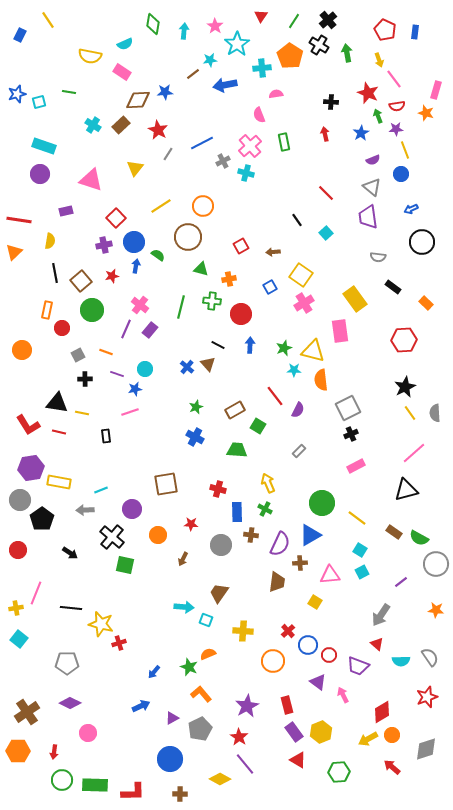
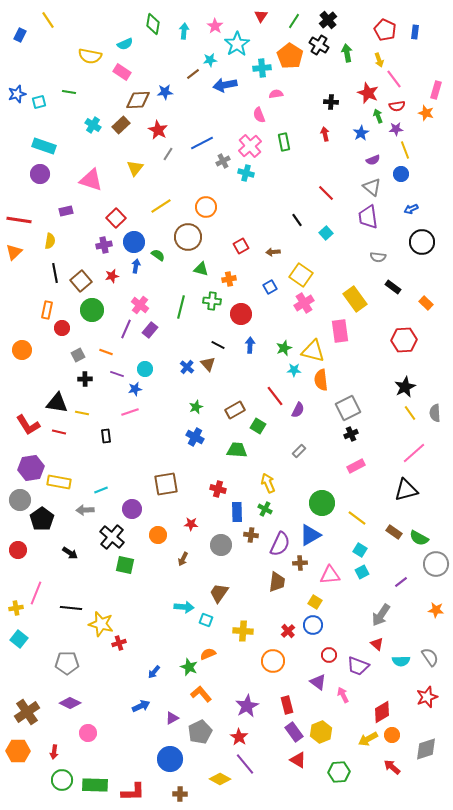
orange circle at (203, 206): moved 3 px right, 1 px down
blue circle at (308, 645): moved 5 px right, 20 px up
gray pentagon at (200, 729): moved 3 px down
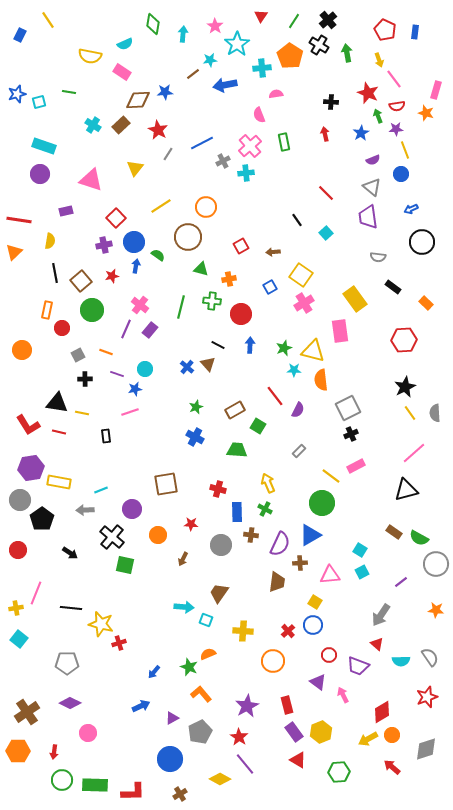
cyan arrow at (184, 31): moved 1 px left, 3 px down
cyan cross at (246, 173): rotated 21 degrees counterclockwise
yellow line at (357, 518): moved 26 px left, 42 px up
brown cross at (180, 794): rotated 32 degrees counterclockwise
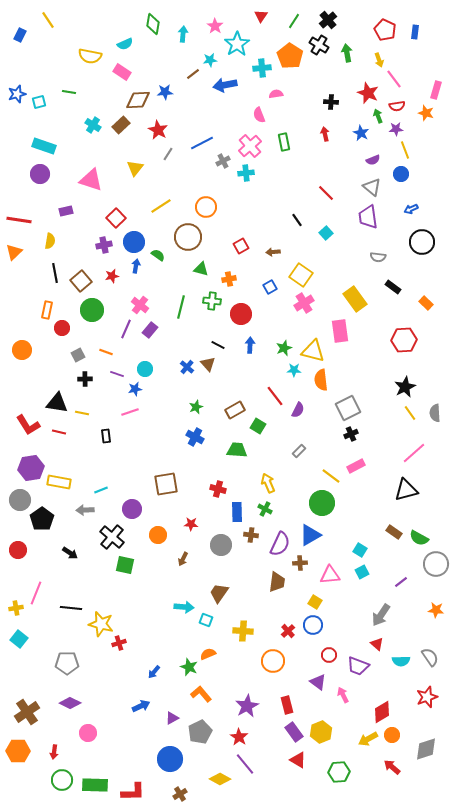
blue star at (361, 133): rotated 14 degrees counterclockwise
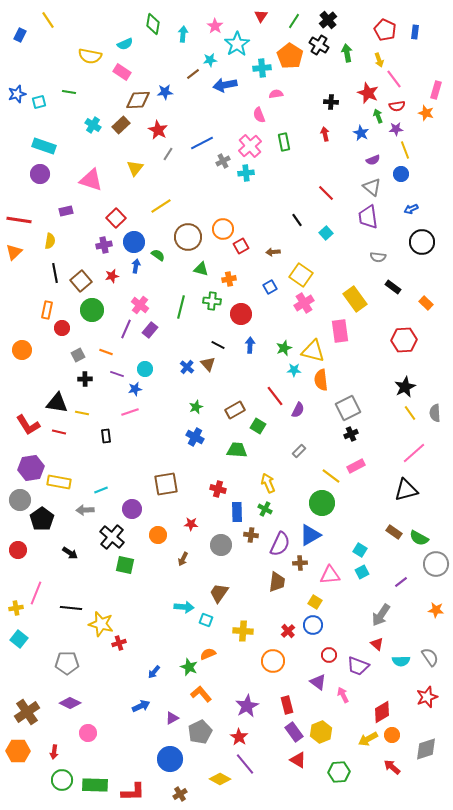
orange circle at (206, 207): moved 17 px right, 22 px down
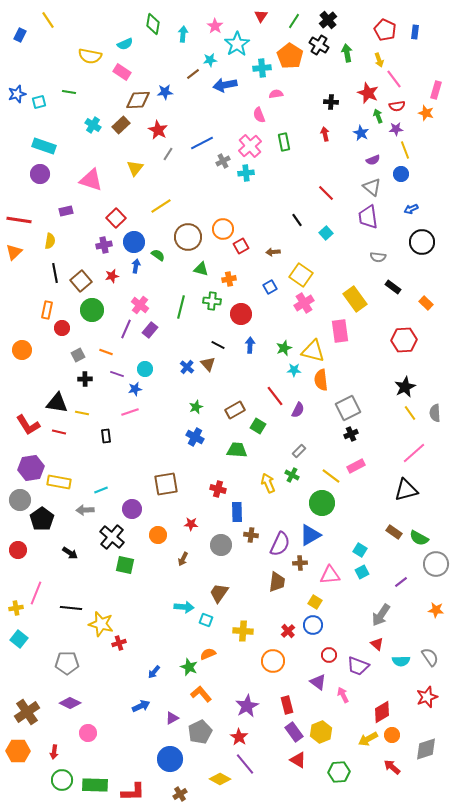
green cross at (265, 509): moved 27 px right, 34 px up
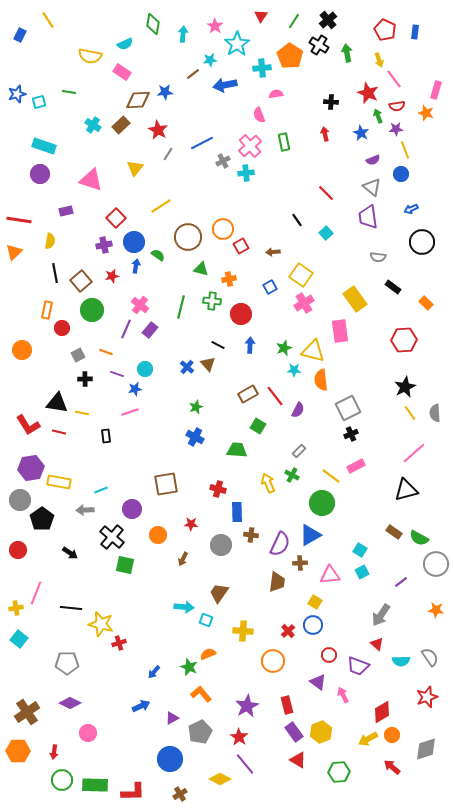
brown rectangle at (235, 410): moved 13 px right, 16 px up
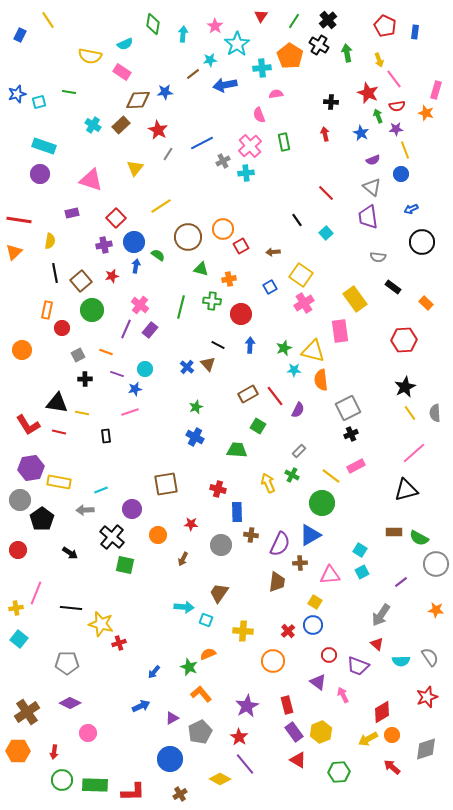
red pentagon at (385, 30): moved 4 px up
purple rectangle at (66, 211): moved 6 px right, 2 px down
brown rectangle at (394, 532): rotated 35 degrees counterclockwise
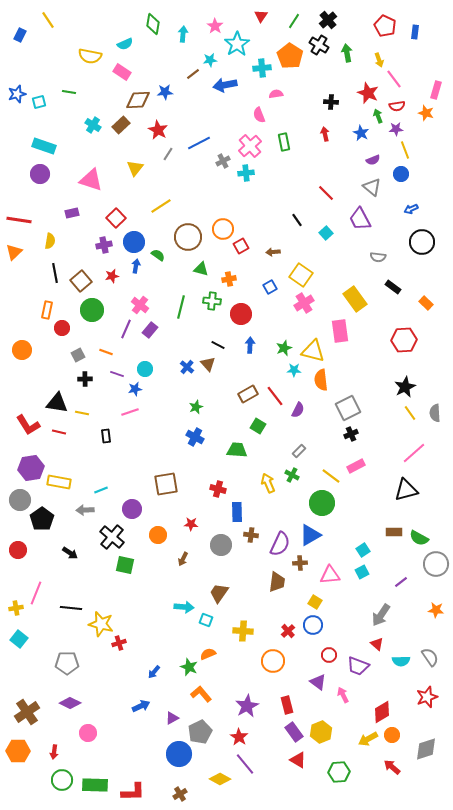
blue line at (202, 143): moved 3 px left
purple trapezoid at (368, 217): moved 8 px left, 2 px down; rotated 20 degrees counterclockwise
cyan square at (360, 550): moved 3 px right; rotated 24 degrees clockwise
blue circle at (170, 759): moved 9 px right, 5 px up
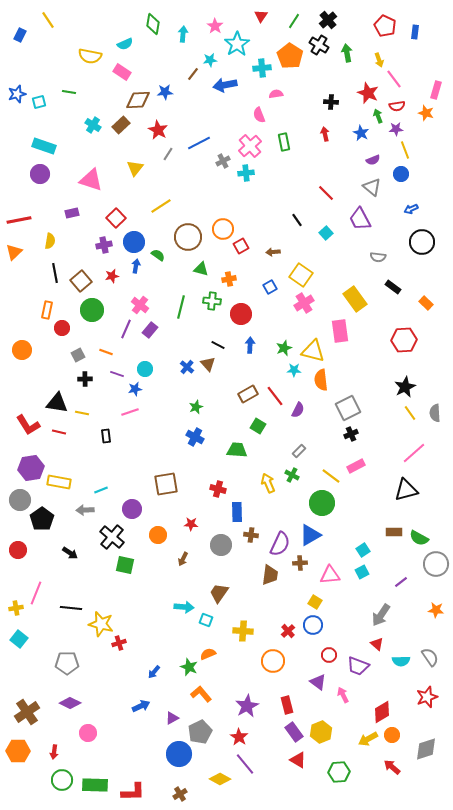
brown line at (193, 74): rotated 16 degrees counterclockwise
red line at (19, 220): rotated 20 degrees counterclockwise
brown trapezoid at (277, 582): moved 7 px left, 7 px up
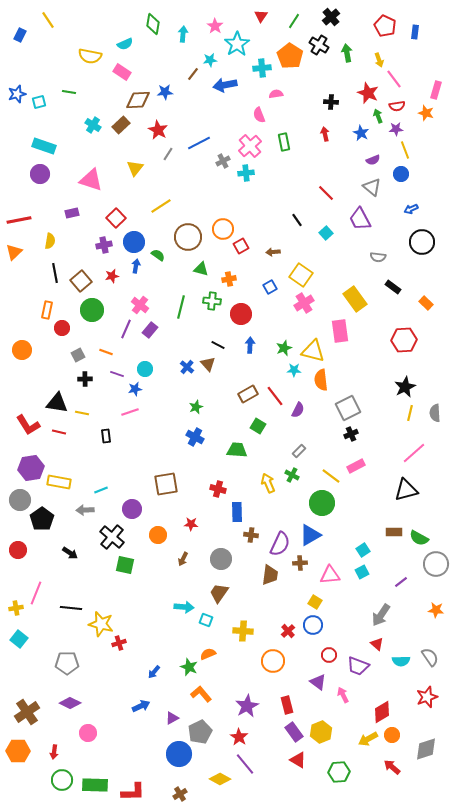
black cross at (328, 20): moved 3 px right, 3 px up
yellow line at (410, 413): rotated 49 degrees clockwise
gray circle at (221, 545): moved 14 px down
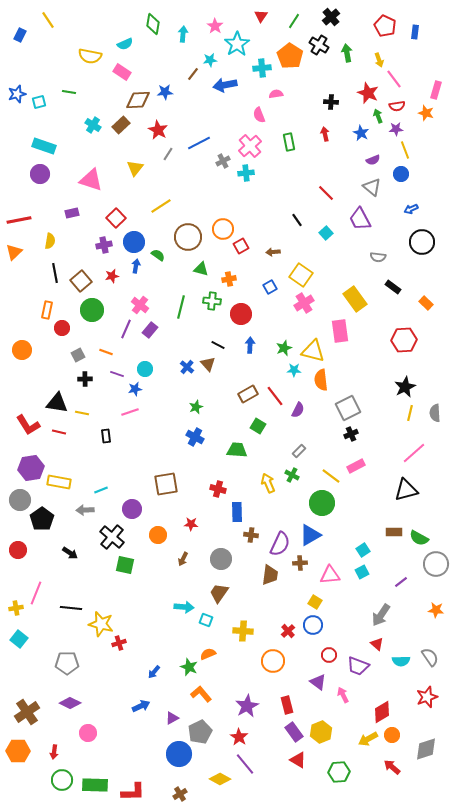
green rectangle at (284, 142): moved 5 px right
